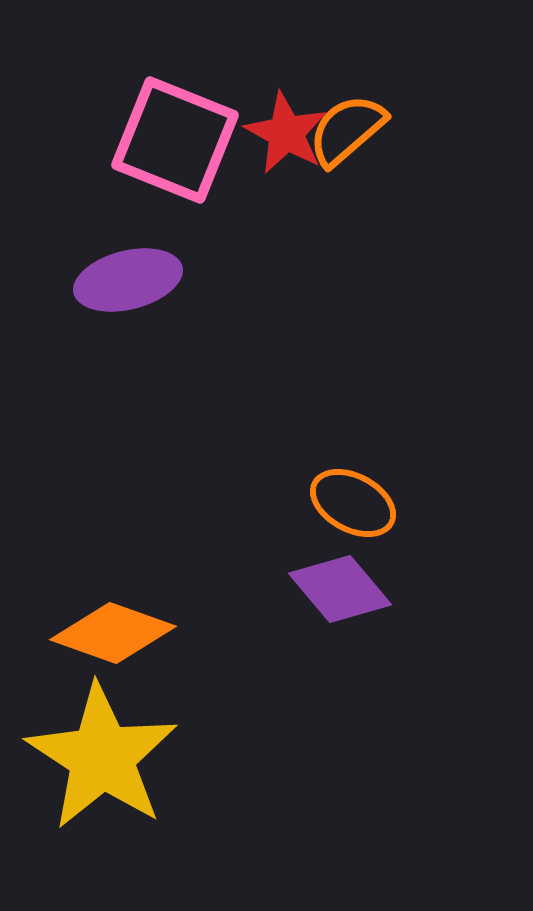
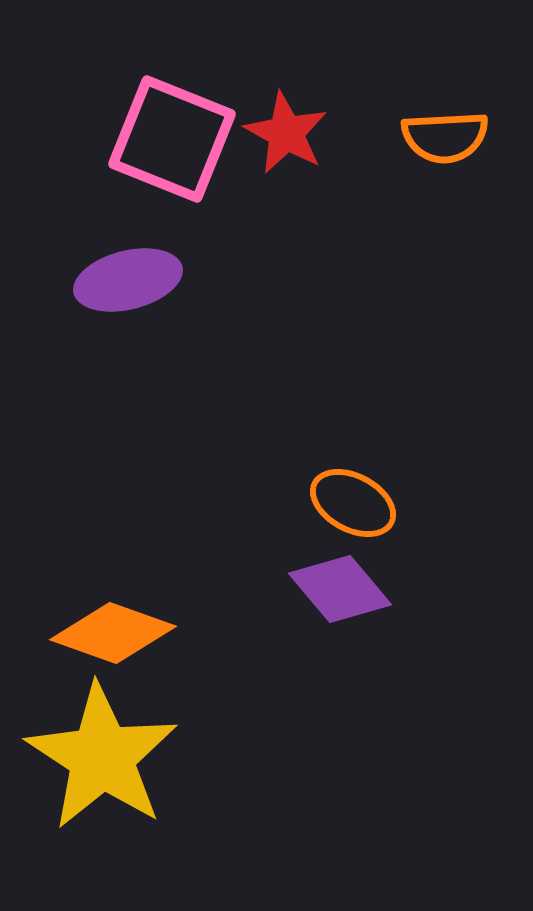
orange semicircle: moved 98 px right, 7 px down; rotated 142 degrees counterclockwise
pink square: moved 3 px left, 1 px up
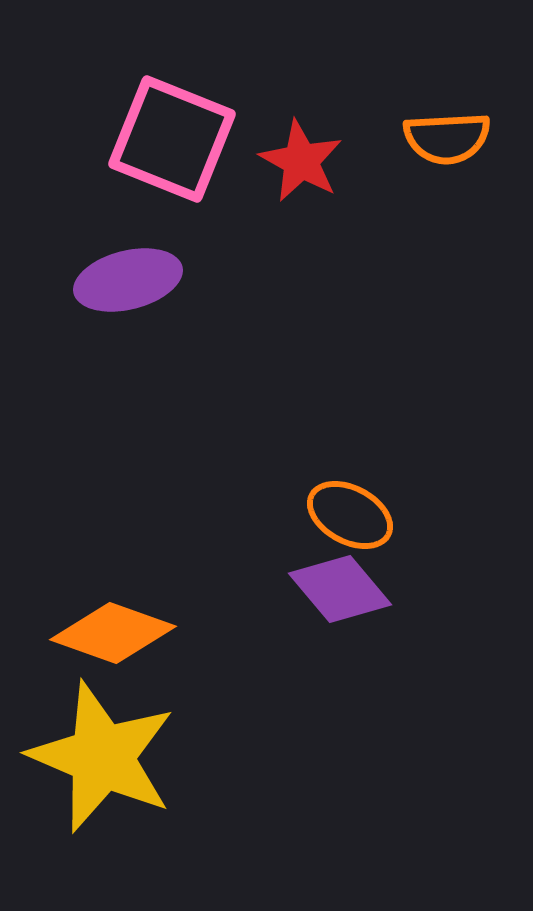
red star: moved 15 px right, 28 px down
orange semicircle: moved 2 px right, 1 px down
orange ellipse: moved 3 px left, 12 px down
yellow star: rotated 10 degrees counterclockwise
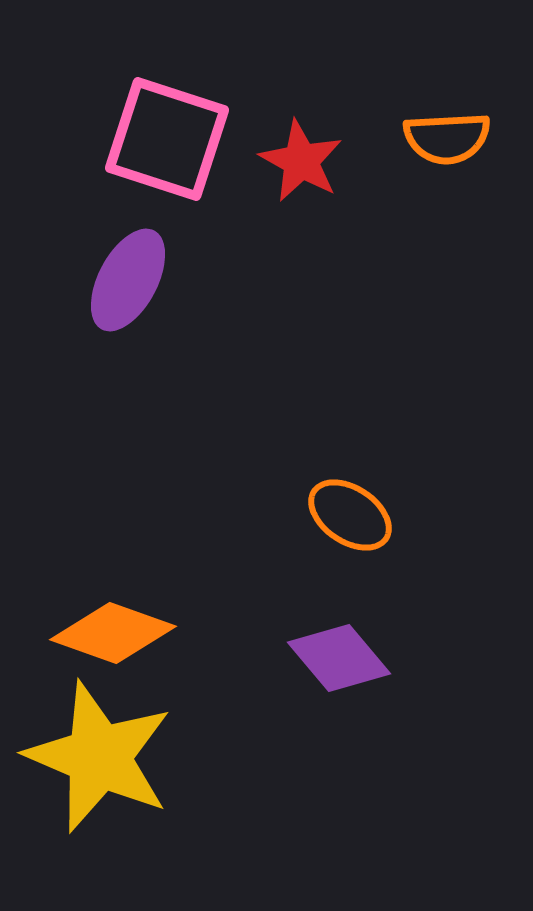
pink square: moved 5 px left; rotated 4 degrees counterclockwise
purple ellipse: rotated 48 degrees counterclockwise
orange ellipse: rotated 6 degrees clockwise
purple diamond: moved 1 px left, 69 px down
yellow star: moved 3 px left
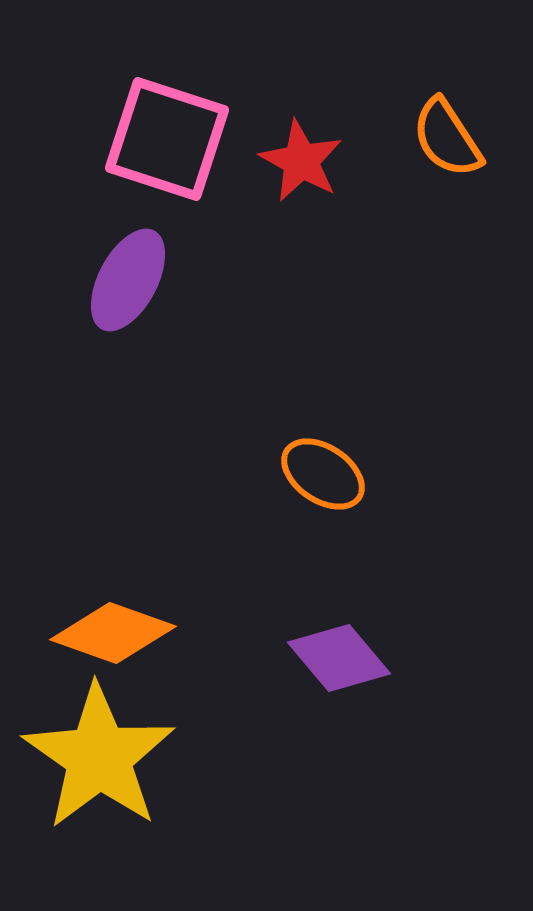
orange semicircle: rotated 60 degrees clockwise
orange ellipse: moved 27 px left, 41 px up
yellow star: rotated 12 degrees clockwise
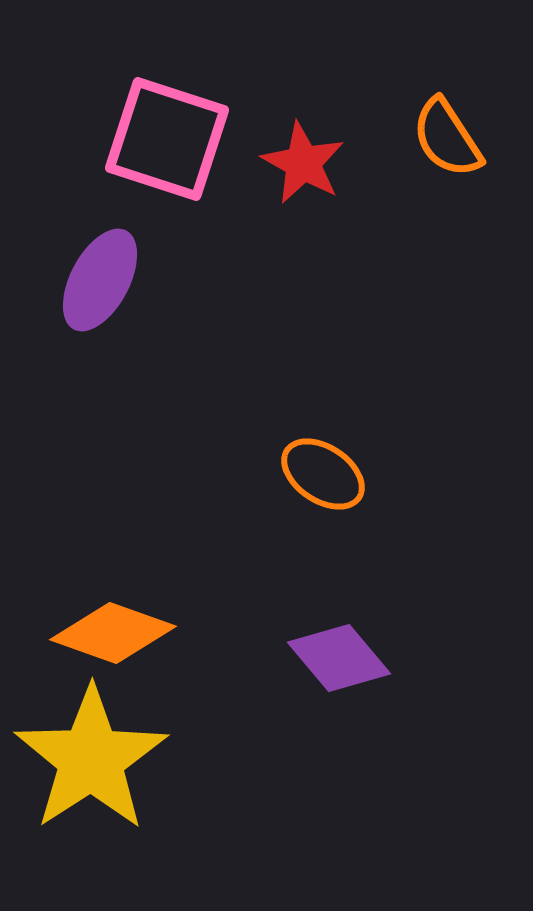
red star: moved 2 px right, 2 px down
purple ellipse: moved 28 px left
yellow star: moved 8 px left, 2 px down; rotated 4 degrees clockwise
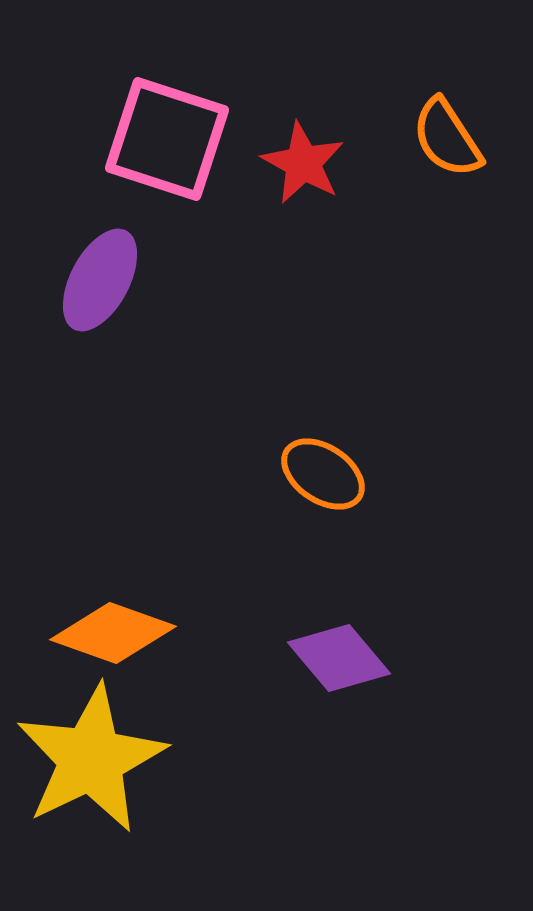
yellow star: rotated 7 degrees clockwise
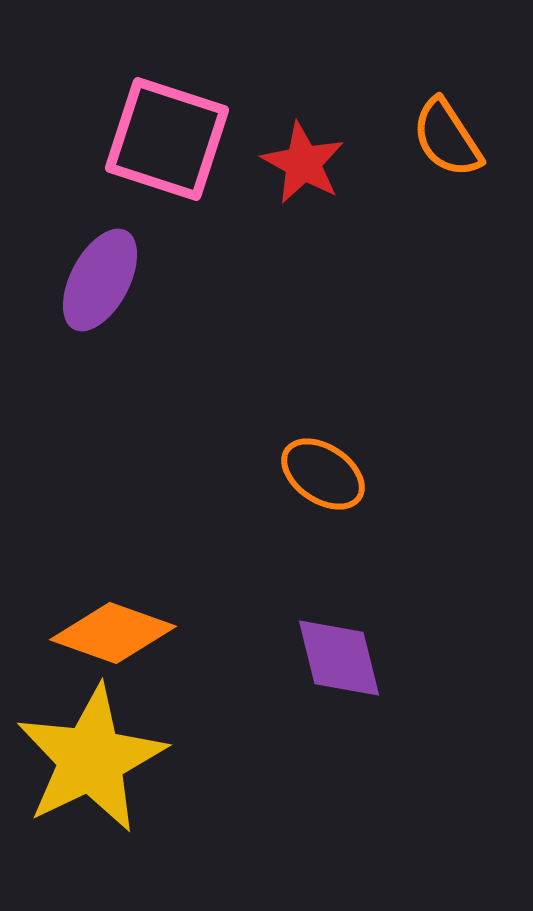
purple diamond: rotated 26 degrees clockwise
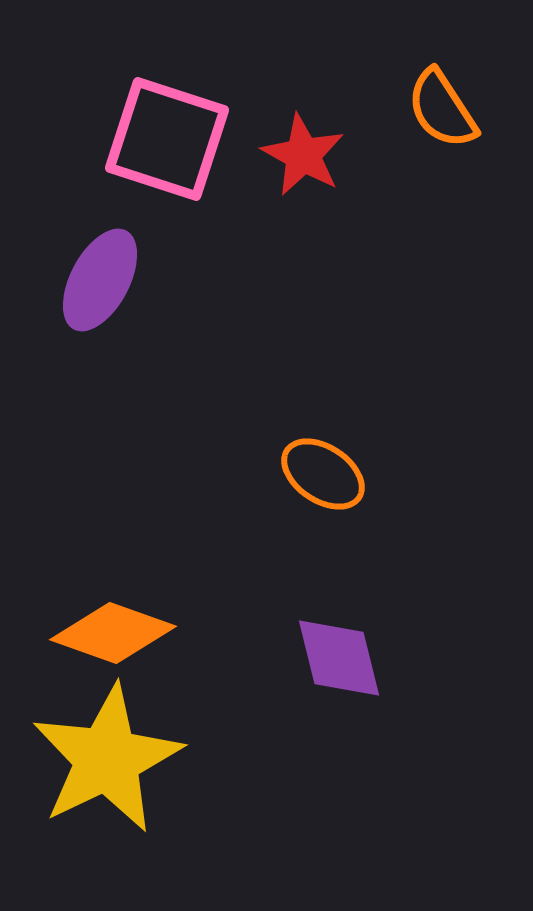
orange semicircle: moved 5 px left, 29 px up
red star: moved 8 px up
yellow star: moved 16 px right
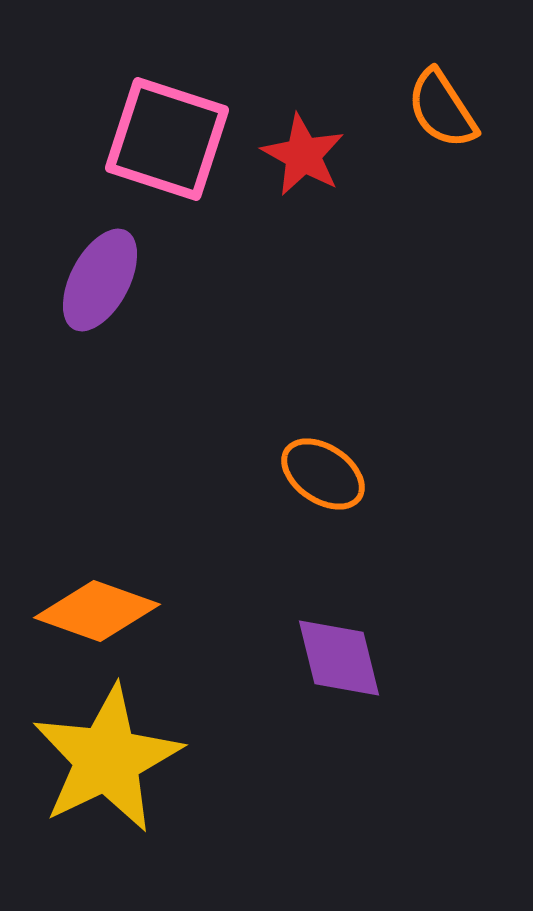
orange diamond: moved 16 px left, 22 px up
